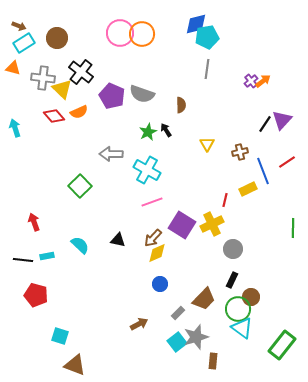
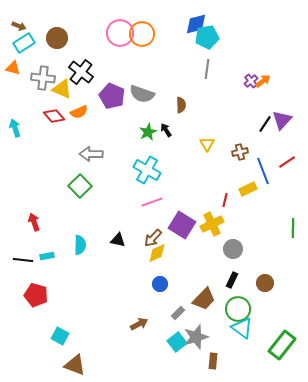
yellow triangle at (62, 89): rotated 20 degrees counterclockwise
gray arrow at (111, 154): moved 20 px left
cyan semicircle at (80, 245): rotated 48 degrees clockwise
brown circle at (251, 297): moved 14 px right, 14 px up
cyan square at (60, 336): rotated 12 degrees clockwise
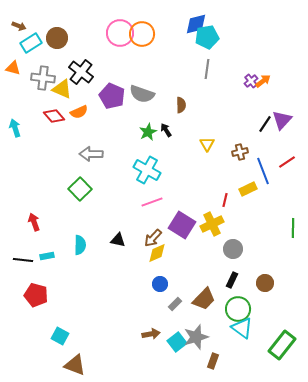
cyan rectangle at (24, 43): moved 7 px right
green square at (80, 186): moved 3 px down
gray rectangle at (178, 313): moved 3 px left, 9 px up
brown arrow at (139, 324): moved 12 px right, 10 px down; rotated 18 degrees clockwise
brown rectangle at (213, 361): rotated 14 degrees clockwise
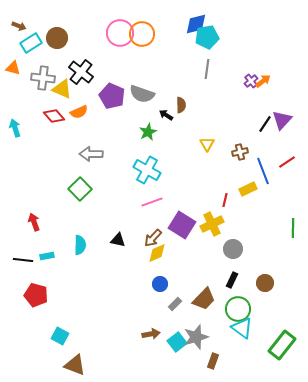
black arrow at (166, 130): moved 15 px up; rotated 24 degrees counterclockwise
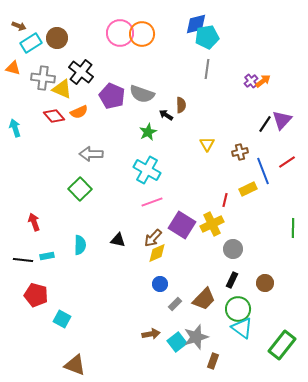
cyan square at (60, 336): moved 2 px right, 17 px up
